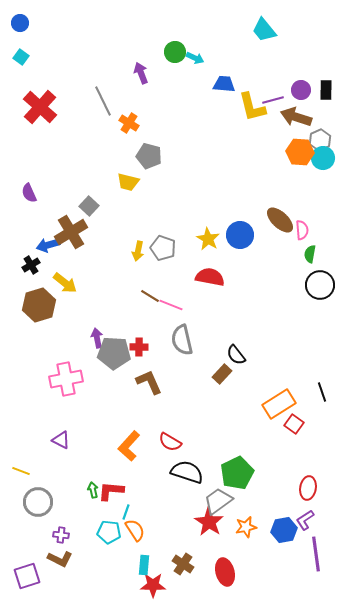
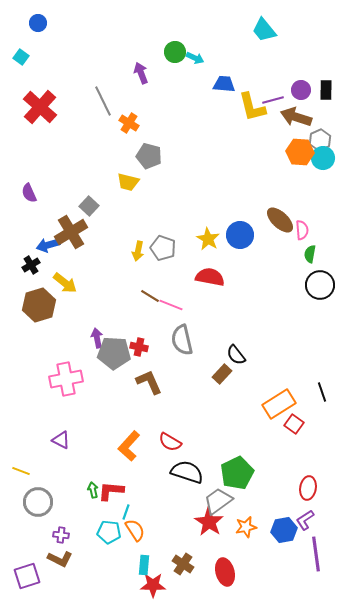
blue circle at (20, 23): moved 18 px right
red cross at (139, 347): rotated 12 degrees clockwise
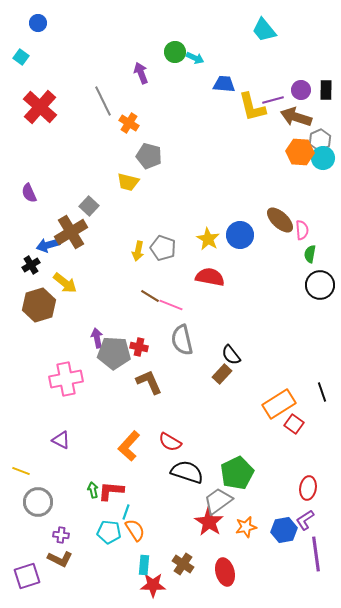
black semicircle at (236, 355): moved 5 px left
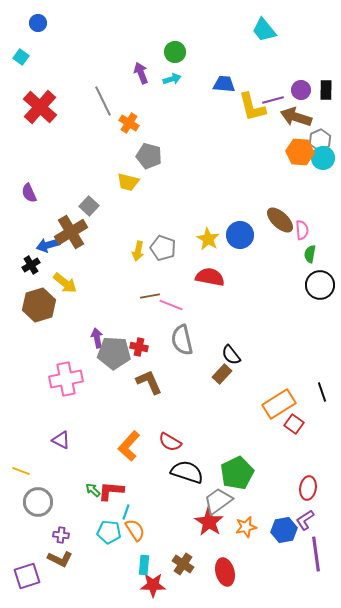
cyan arrow at (195, 58): moved 23 px left, 21 px down; rotated 42 degrees counterclockwise
brown line at (150, 296): rotated 42 degrees counterclockwise
green arrow at (93, 490): rotated 35 degrees counterclockwise
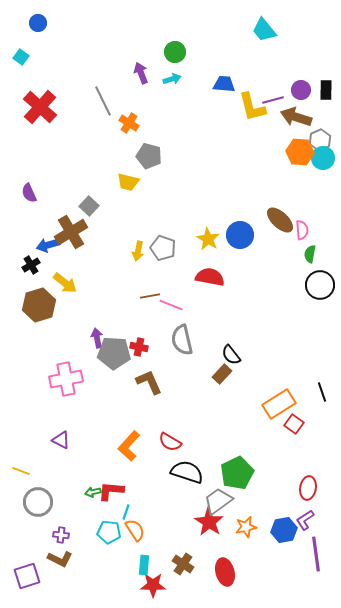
green arrow at (93, 490): moved 2 px down; rotated 56 degrees counterclockwise
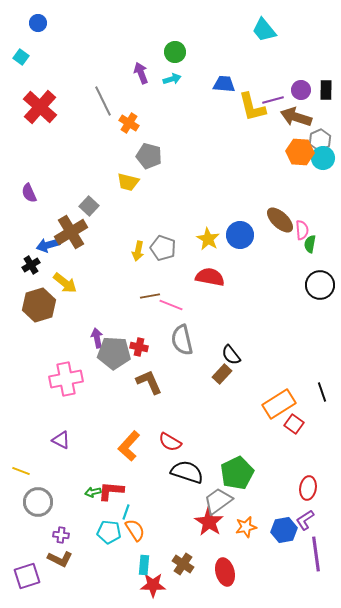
green semicircle at (310, 254): moved 10 px up
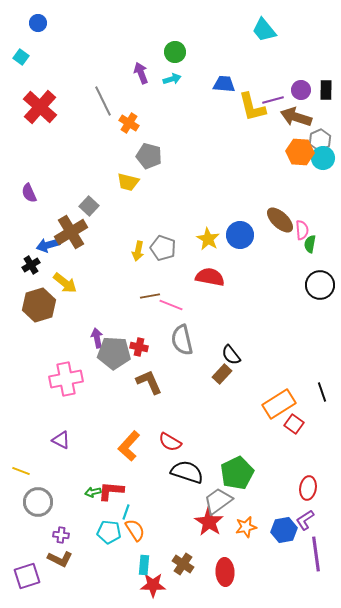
red ellipse at (225, 572): rotated 12 degrees clockwise
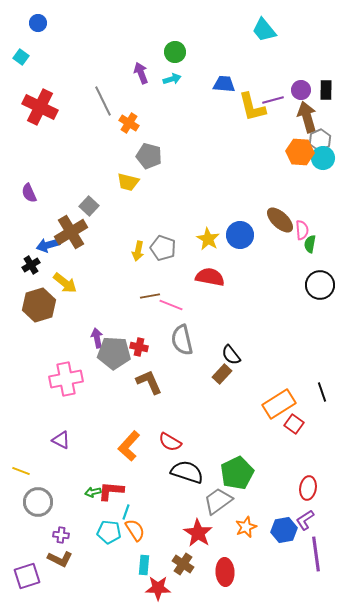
red cross at (40, 107): rotated 16 degrees counterclockwise
brown arrow at (296, 117): moved 11 px right; rotated 56 degrees clockwise
red star at (209, 522): moved 11 px left, 11 px down
orange star at (246, 527): rotated 10 degrees counterclockwise
red star at (153, 585): moved 5 px right, 3 px down
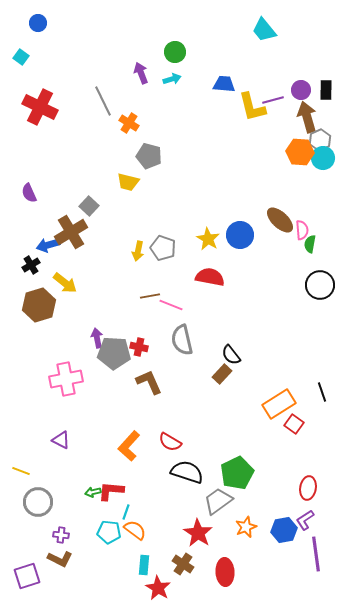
orange semicircle at (135, 530): rotated 20 degrees counterclockwise
red star at (158, 588): rotated 30 degrees clockwise
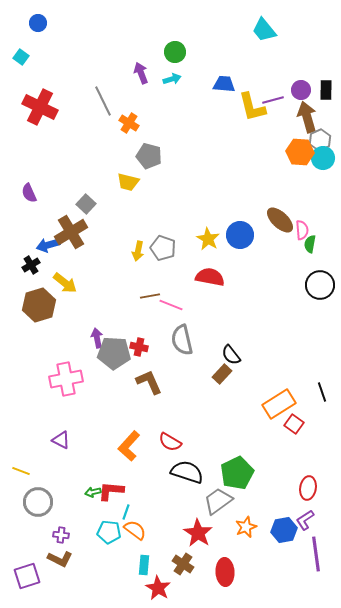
gray square at (89, 206): moved 3 px left, 2 px up
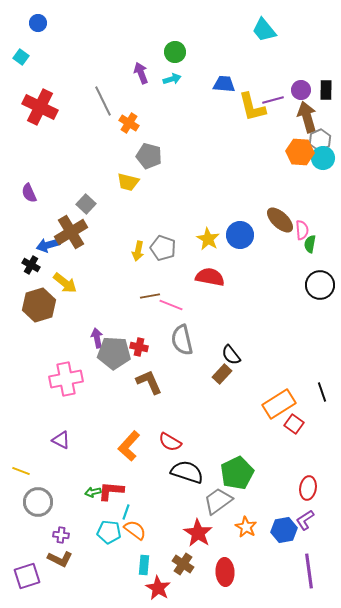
black cross at (31, 265): rotated 30 degrees counterclockwise
orange star at (246, 527): rotated 20 degrees counterclockwise
purple line at (316, 554): moved 7 px left, 17 px down
